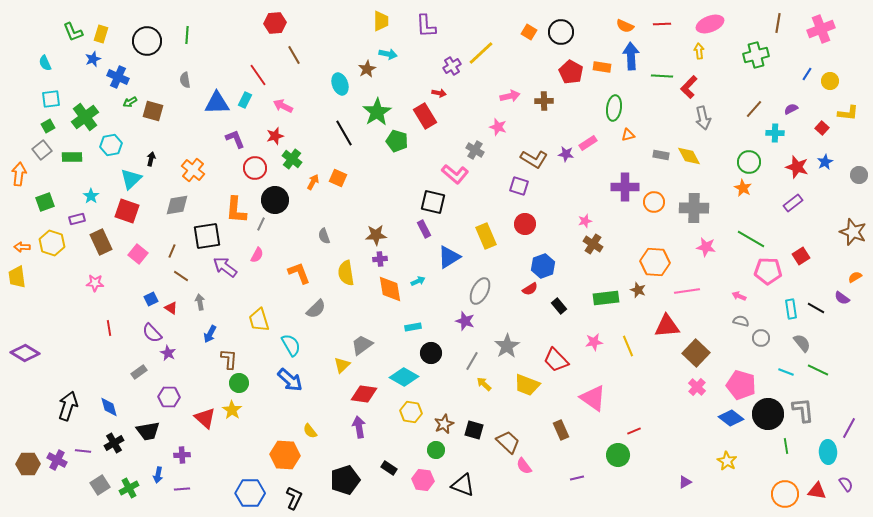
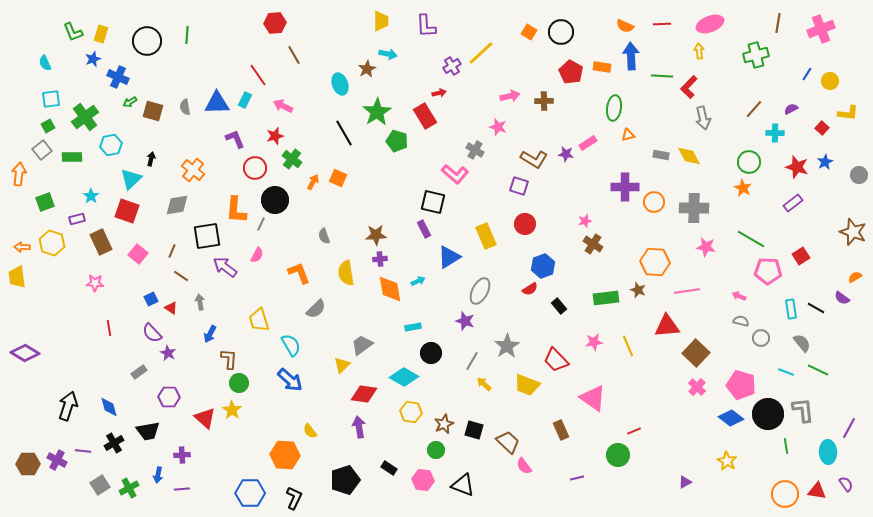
gray semicircle at (185, 80): moved 27 px down
red arrow at (439, 93): rotated 24 degrees counterclockwise
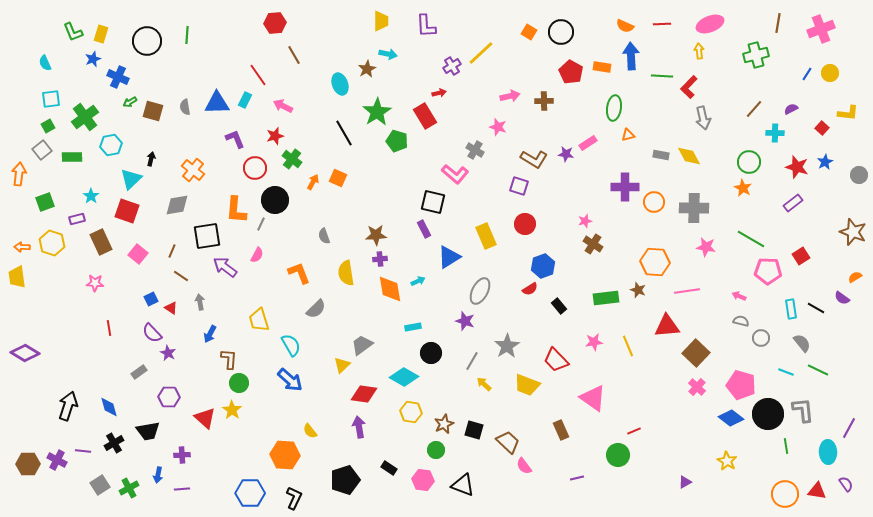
yellow circle at (830, 81): moved 8 px up
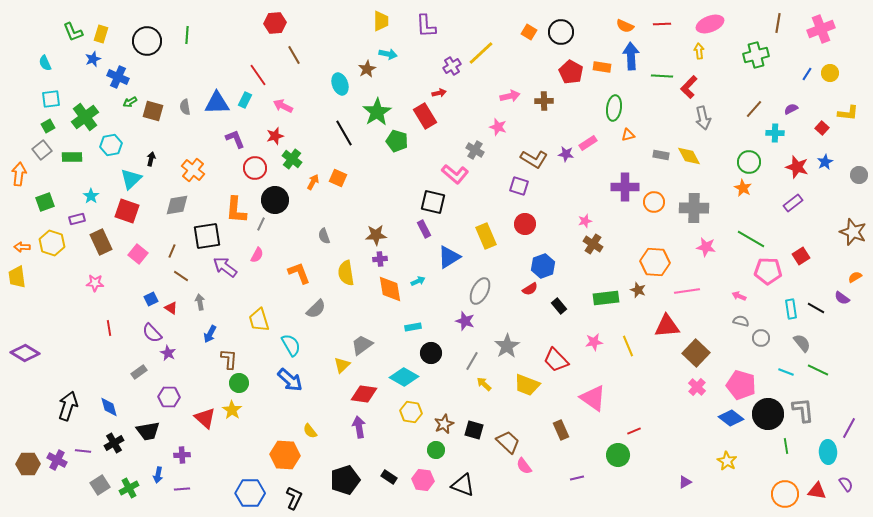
black rectangle at (389, 468): moved 9 px down
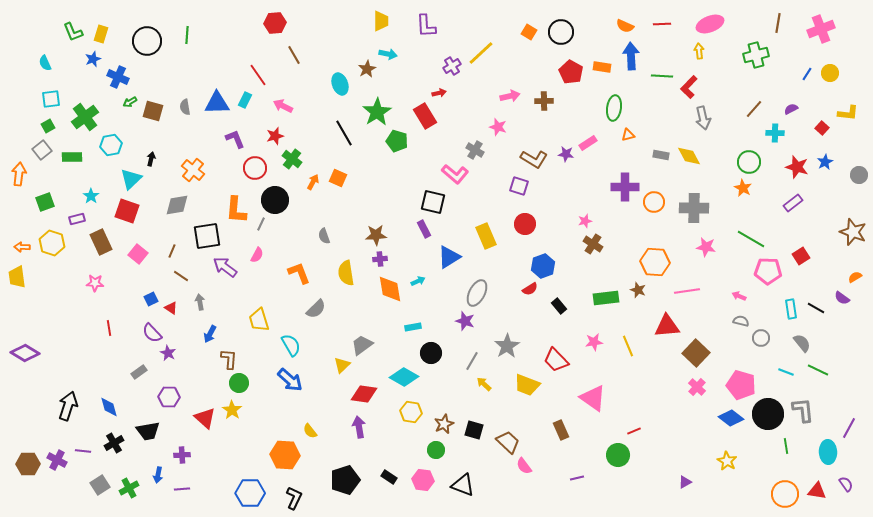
gray ellipse at (480, 291): moved 3 px left, 2 px down
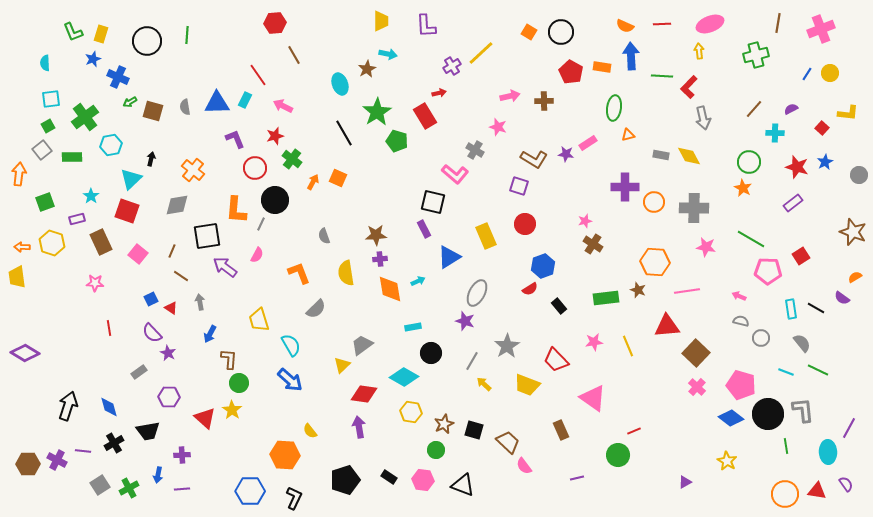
cyan semicircle at (45, 63): rotated 21 degrees clockwise
blue hexagon at (250, 493): moved 2 px up
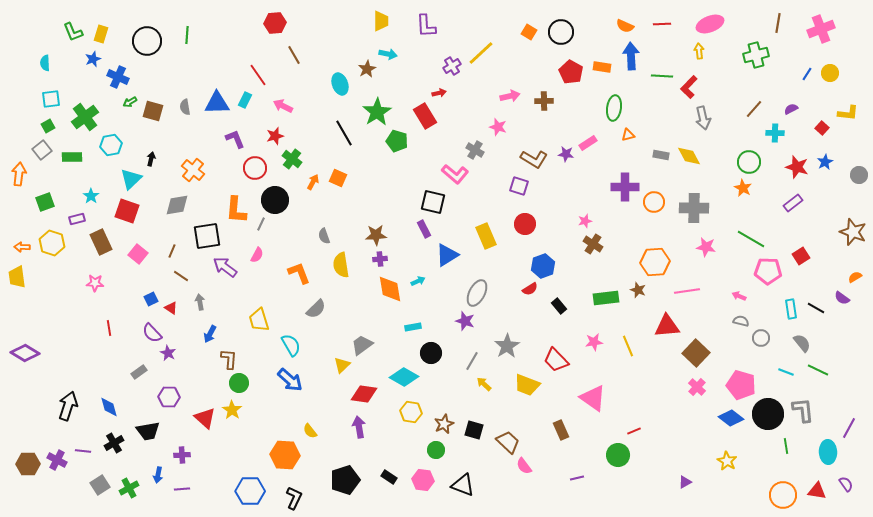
blue triangle at (449, 257): moved 2 px left, 2 px up
orange hexagon at (655, 262): rotated 8 degrees counterclockwise
yellow semicircle at (346, 273): moved 5 px left, 8 px up
orange circle at (785, 494): moved 2 px left, 1 px down
